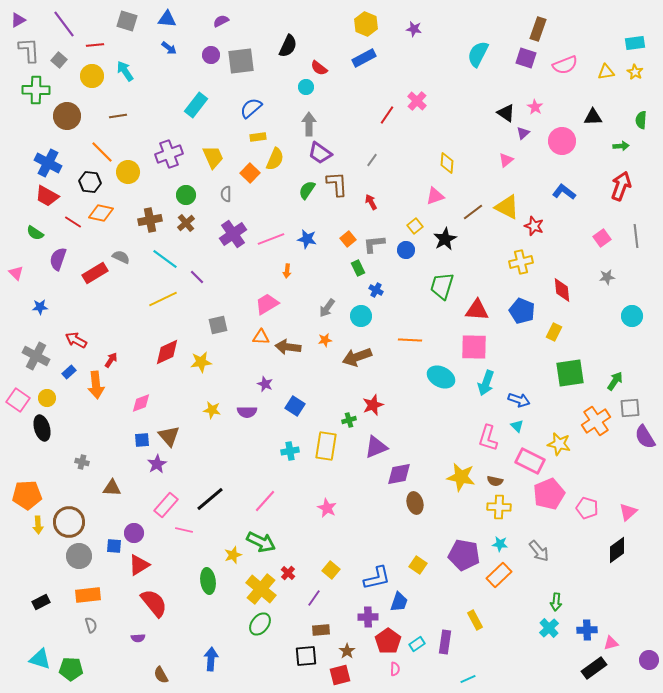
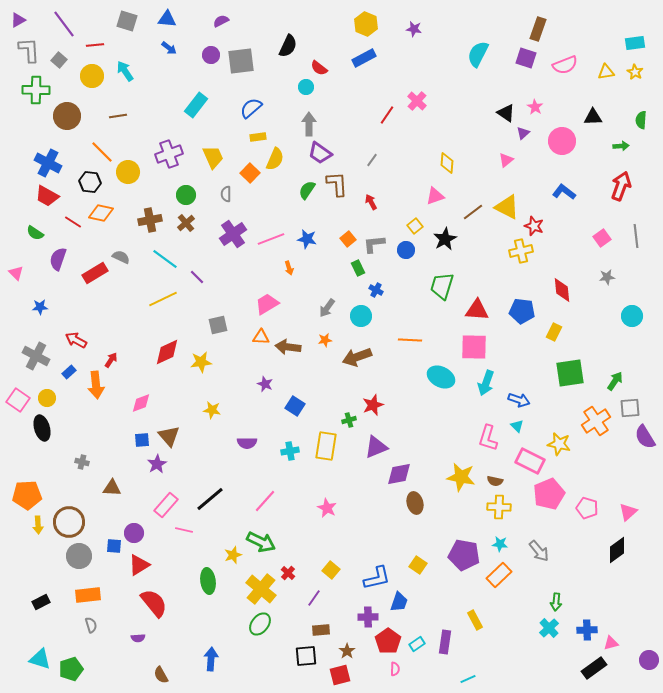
yellow cross at (521, 262): moved 11 px up
orange arrow at (287, 271): moved 2 px right, 3 px up; rotated 24 degrees counterclockwise
blue pentagon at (522, 311): rotated 15 degrees counterclockwise
purple semicircle at (247, 412): moved 31 px down
green pentagon at (71, 669): rotated 20 degrees counterclockwise
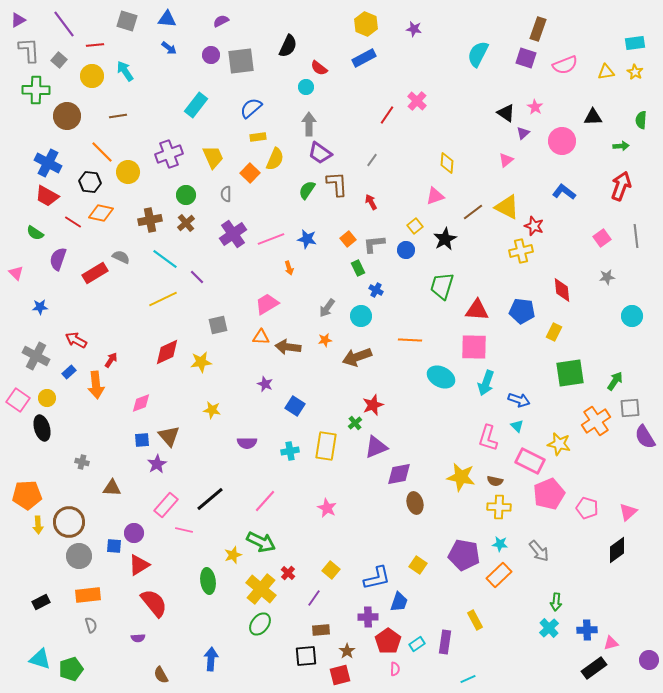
green cross at (349, 420): moved 6 px right, 3 px down; rotated 24 degrees counterclockwise
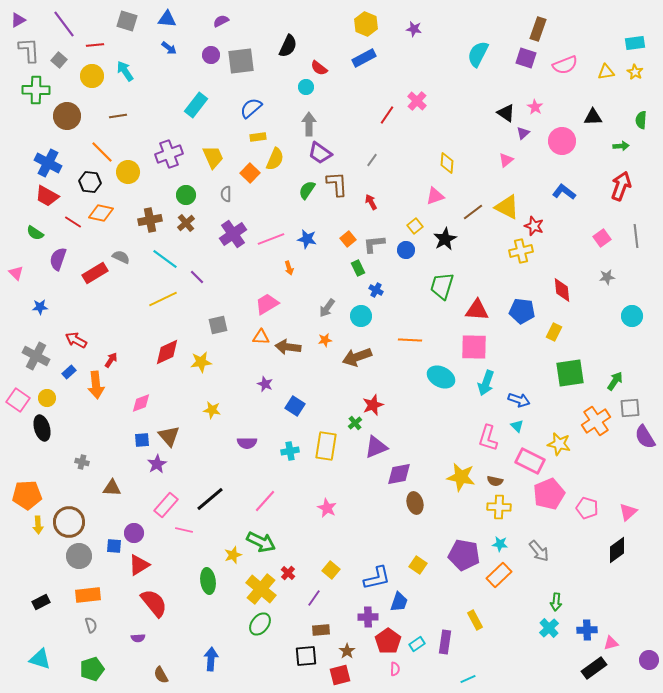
green pentagon at (71, 669): moved 21 px right
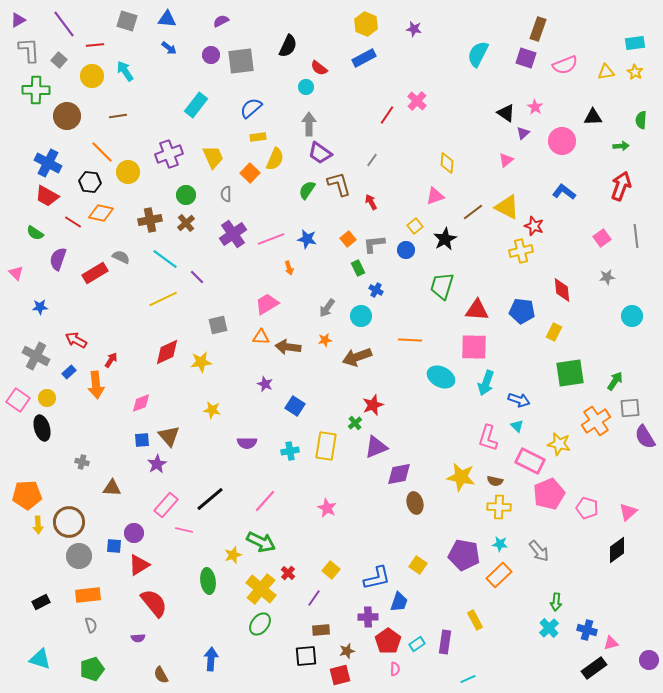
brown L-shape at (337, 184): moved 2 px right; rotated 12 degrees counterclockwise
blue cross at (587, 630): rotated 18 degrees clockwise
brown star at (347, 651): rotated 21 degrees clockwise
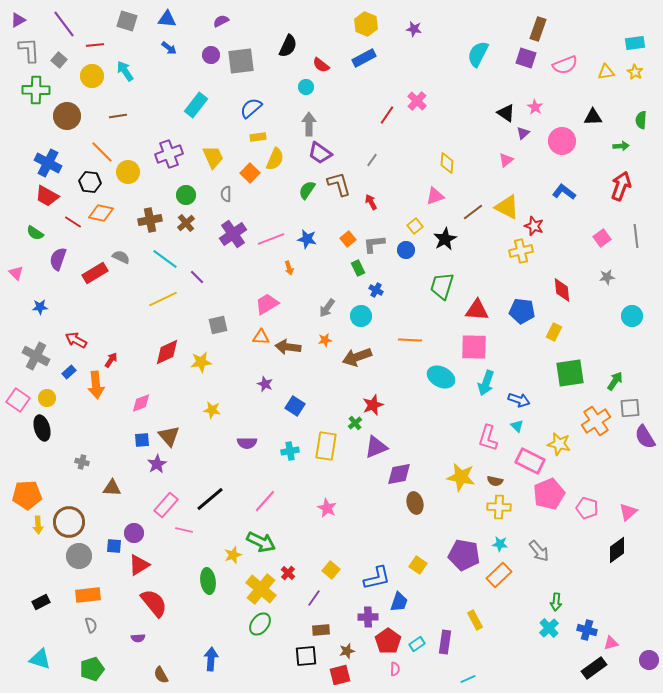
red semicircle at (319, 68): moved 2 px right, 3 px up
